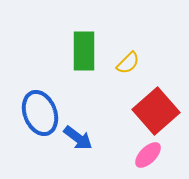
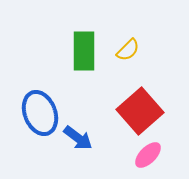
yellow semicircle: moved 13 px up
red square: moved 16 px left
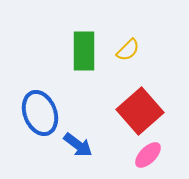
blue arrow: moved 7 px down
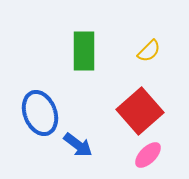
yellow semicircle: moved 21 px right, 1 px down
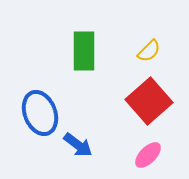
red square: moved 9 px right, 10 px up
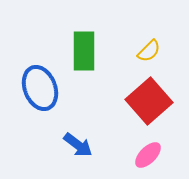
blue ellipse: moved 25 px up
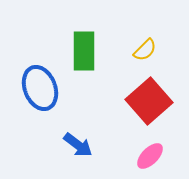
yellow semicircle: moved 4 px left, 1 px up
pink ellipse: moved 2 px right, 1 px down
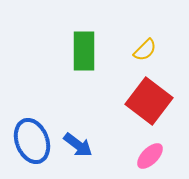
blue ellipse: moved 8 px left, 53 px down
red square: rotated 12 degrees counterclockwise
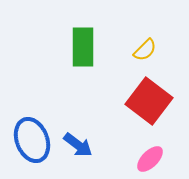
green rectangle: moved 1 px left, 4 px up
blue ellipse: moved 1 px up
pink ellipse: moved 3 px down
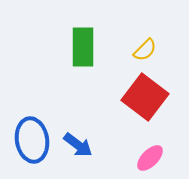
red square: moved 4 px left, 4 px up
blue ellipse: rotated 12 degrees clockwise
pink ellipse: moved 1 px up
